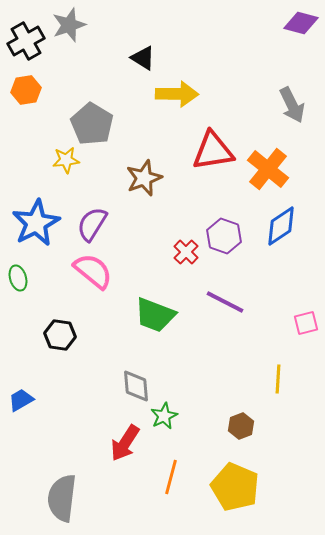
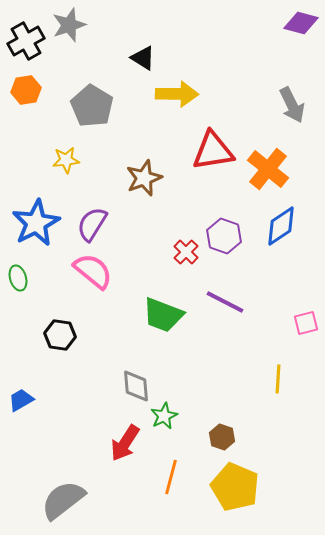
gray pentagon: moved 18 px up
green trapezoid: moved 8 px right
brown hexagon: moved 19 px left, 11 px down; rotated 20 degrees counterclockwise
gray semicircle: moved 1 px right, 2 px down; rotated 45 degrees clockwise
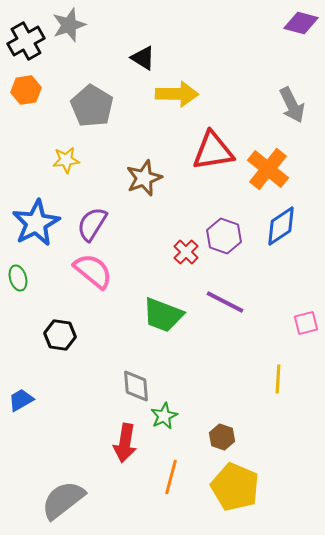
red arrow: rotated 24 degrees counterclockwise
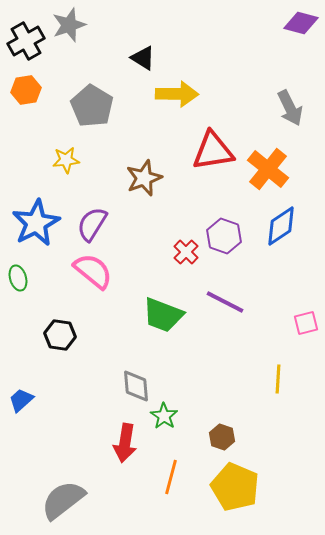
gray arrow: moved 2 px left, 3 px down
blue trapezoid: rotated 12 degrees counterclockwise
green star: rotated 12 degrees counterclockwise
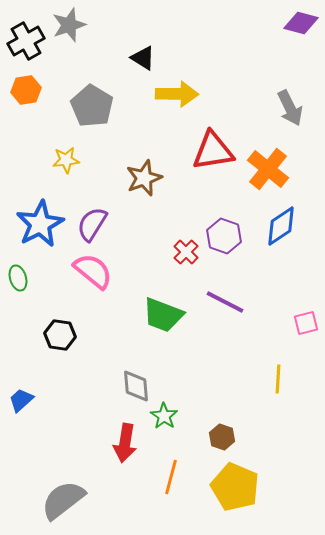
blue star: moved 4 px right, 1 px down
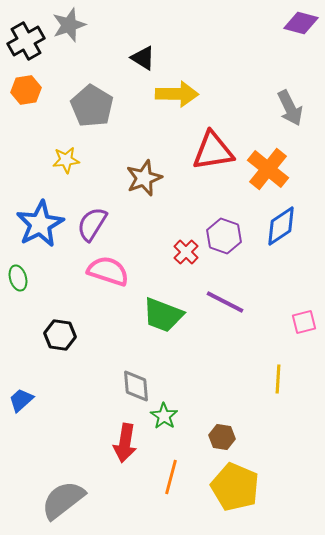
pink semicircle: moved 15 px right; rotated 21 degrees counterclockwise
pink square: moved 2 px left, 1 px up
brown hexagon: rotated 10 degrees counterclockwise
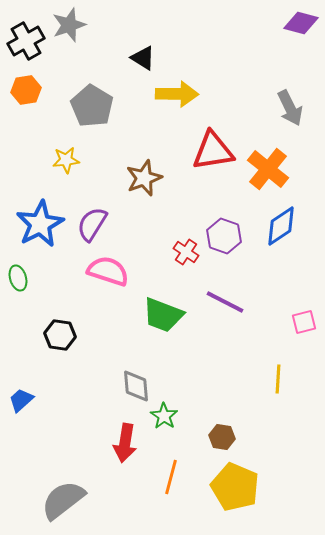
red cross: rotated 10 degrees counterclockwise
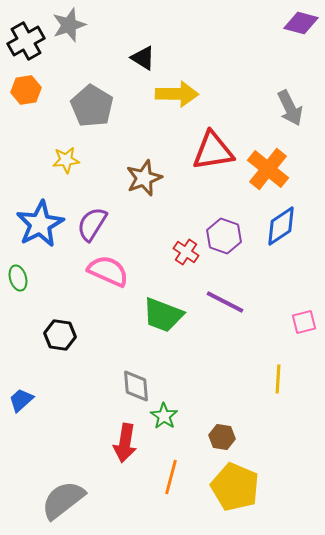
pink semicircle: rotated 6 degrees clockwise
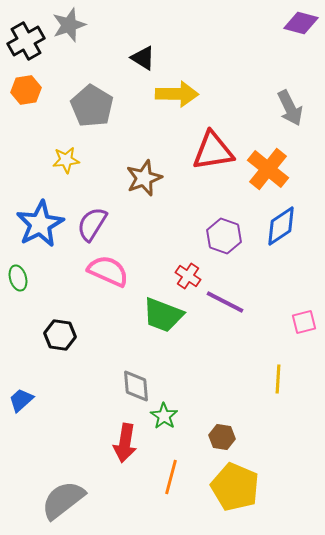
red cross: moved 2 px right, 24 px down
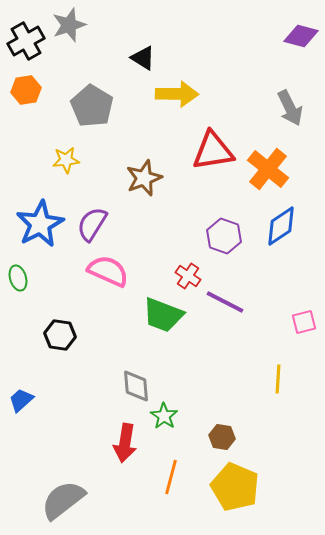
purple diamond: moved 13 px down
